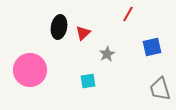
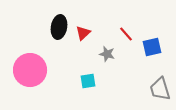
red line: moved 2 px left, 20 px down; rotated 70 degrees counterclockwise
gray star: rotated 28 degrees counterclockwise
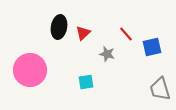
cyan square: moved 2 px left, 1 px down
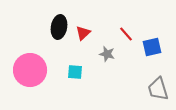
cyan square: moved 11 px left, 10 px up; rotated 14 degrees clockwise
gray trapezoid: moved 2 px left
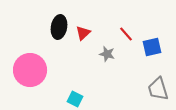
cyan square: moved 27 px down; rotated 21 degrees clockwise
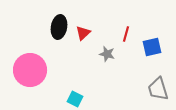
red line: rotated 56 degrees clockwise
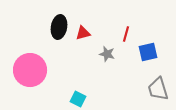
red triangle: rotated 28 degrees clockwise
blue square: moved 4 px left, 5 px down
cyan square: moved 3 px right
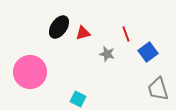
black ellipse: rotated 25 degrees clockwise
red line: rotated 35 degrees counterclockwise
blue square: rotated 24 degrees counterclockwise
pink circle: moved 2 px down
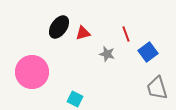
pink circle: moved 2 px right
gray trapezoid: moved 1 px left, 1 px up
cyan square: moved 3 px left
